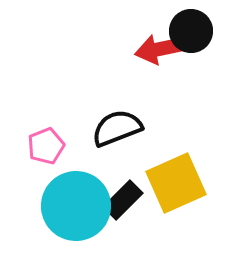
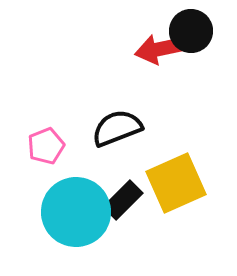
cyan circle: moved 6 px down
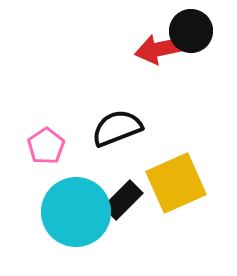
pink pentagon: rotated 12 degrees counterclockwise
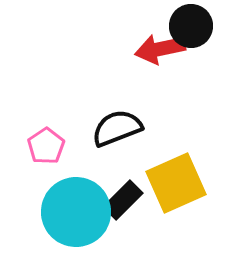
black circle: moved 5 px up
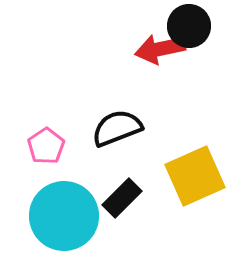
black circle: moved 2 px left
yellow square: moved 19 px right, 7 px up
black rectangle: moved 1 px left, 2 px up
cyan circle: moved 12 px left, 4 px down
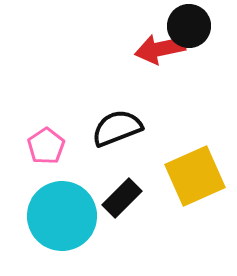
cyan circle: moved 2 px left
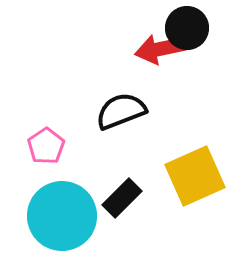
black circle: moved 2 px left, 2 px down
black semicircle: moved 4 px right, 17 px up
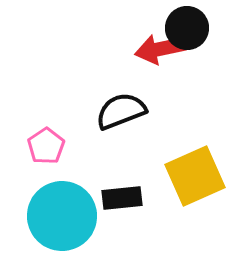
black rectangle: rotated 39 degrees clockwise
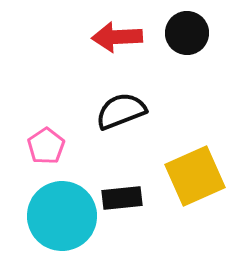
black circle: moved 5 px down
red arrow: moved 43 px left, 12 px up; rotated 9 degrees clockwise
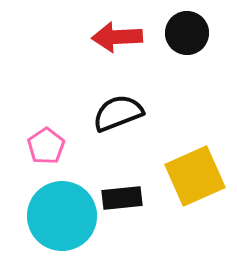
black semicircle: moved 3 px left, 2 px down
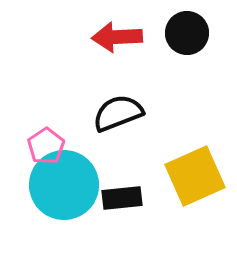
cyan circle: moved 2 px right, 31 px up
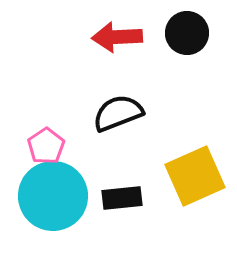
cyan circle: moved 11 px left, 11 px down
